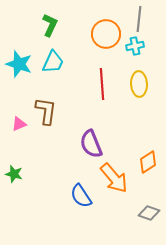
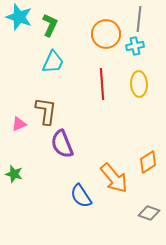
cyan star: moved 47 px up
purple semicircle: moved 29 px left
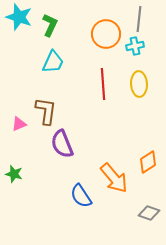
red line: moved 1 px right
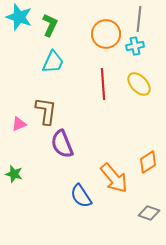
yellow ellipse: rotated 40 degrees counterclockwise
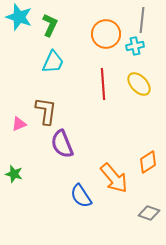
gray line: moved 3 px right, 1 px down
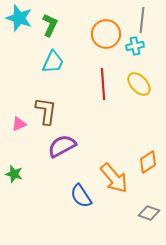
cyan star: moved 1 px down
purple semicircle: moved 2 px down; rotated 84 degrees clockwise
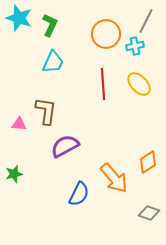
gray line: moved 4 px right, 1 px down; rotated 20 degrees clockwise
pink triangle: rotated 28 degrees clockwise
purple semicircle: moved 3 px right
green star: rotated 30 degrees counterclockwise
blue semicircle: moved 2 px left, 2 px up; rotated 120 degrees counterclockwise
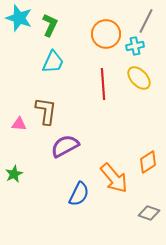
yellow ellipse: moved 6 px up
green star: rotated 12 degrees counterclockwise
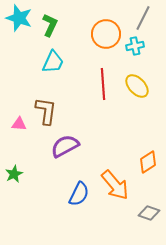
gray line: moved 3 px left, 3 px up
yellow ellipse: moved 2 px left, 8 px down
orange arrow: moved 1 px right, 7 px down
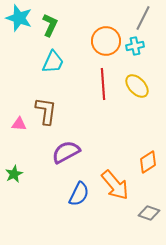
orange circle: moved 7 px down
purple semicircle: moved 1 px right, 6 px down
